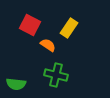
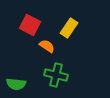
orange semicircle: moved 1 px left, 1 px down
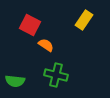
yellow rectangle: moved 15 px right, 8 px up
orange semicircle: moved 1 px left, 1 px up
green semicircle: moved 1 px left, 3 px up
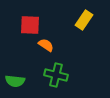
red square: rotated 25 degrees counterclockwise
